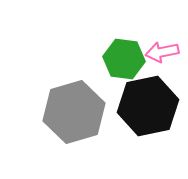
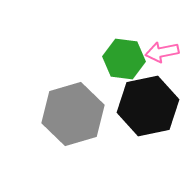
gray hexagon: moved 1 px left, 2 px down
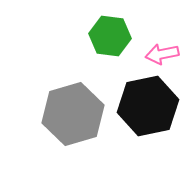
pink arrow: moved 2 px down
green hexagon: moved 14 px left, 23 px up
